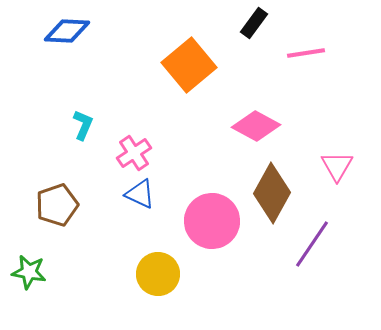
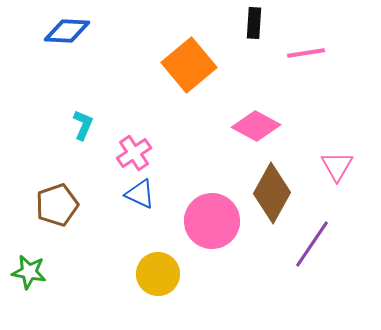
black rectangle: rotated 32 degrees counterclockwise
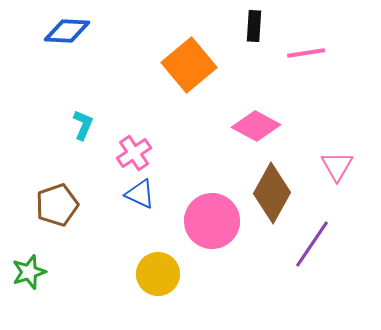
black rectangle: moved 3 px down
green star: rotated 28 degrees counterclockwise
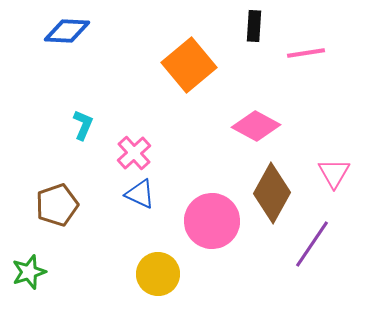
pink cross: rotated 8 degrees counterclockwise
pink triangle: moved 3 px left, 7 px down
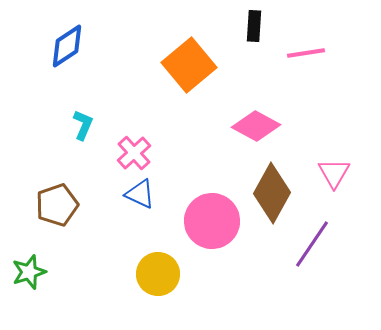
blue diamond: moved 15 px down; rotated 36 degrees counterclockwise
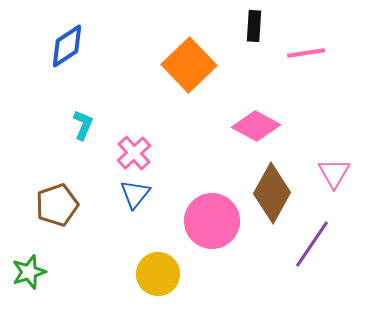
orange square: rotated 4 degrees counterclockwise
blue triangle: moved 5 px left; rotated 44 degrees clockwise
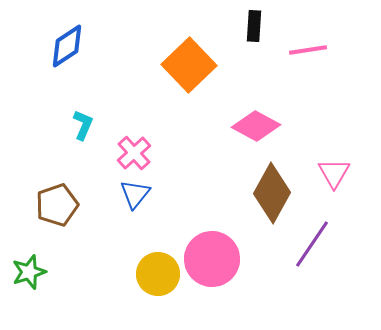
pink line: moved 2 px right, 3 px up
pink circle: moved 38 px down
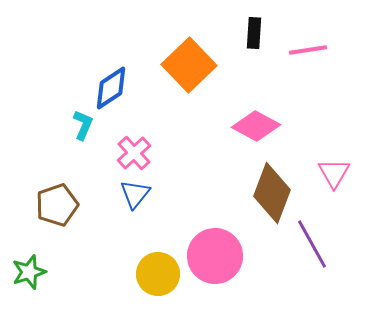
black rectangle: moved 7 px down
blue diamond: moved 44 px right, 42 px down
brown diamond: rotated 8 degrees counterclockwise
purple line: rotated 63 degrees counterclockwise
pink circle: moved 3 px right, 3 px up
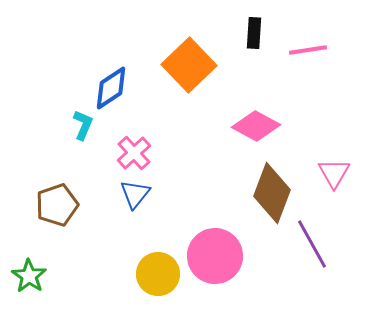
green star: moved 4 px down; rotated 20 degrees counterclockwise
